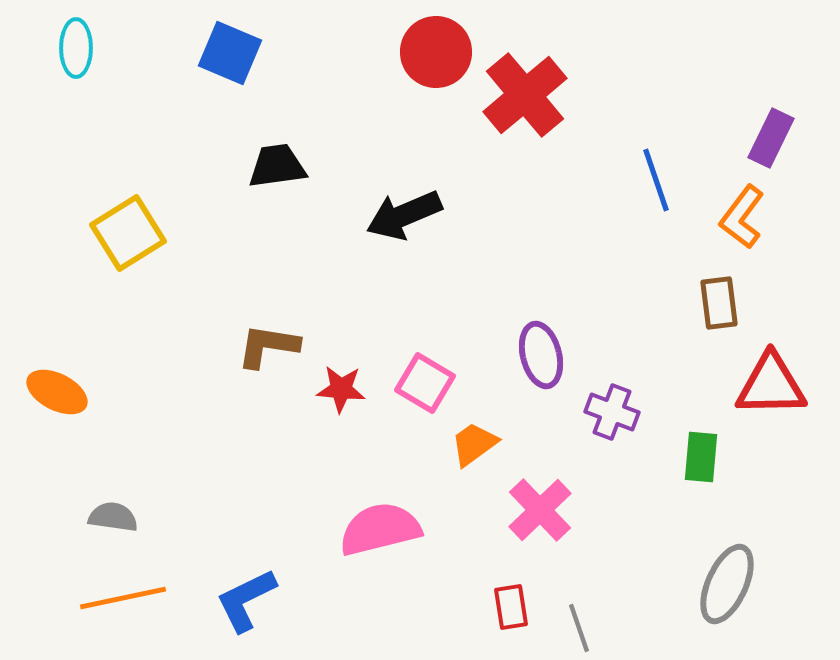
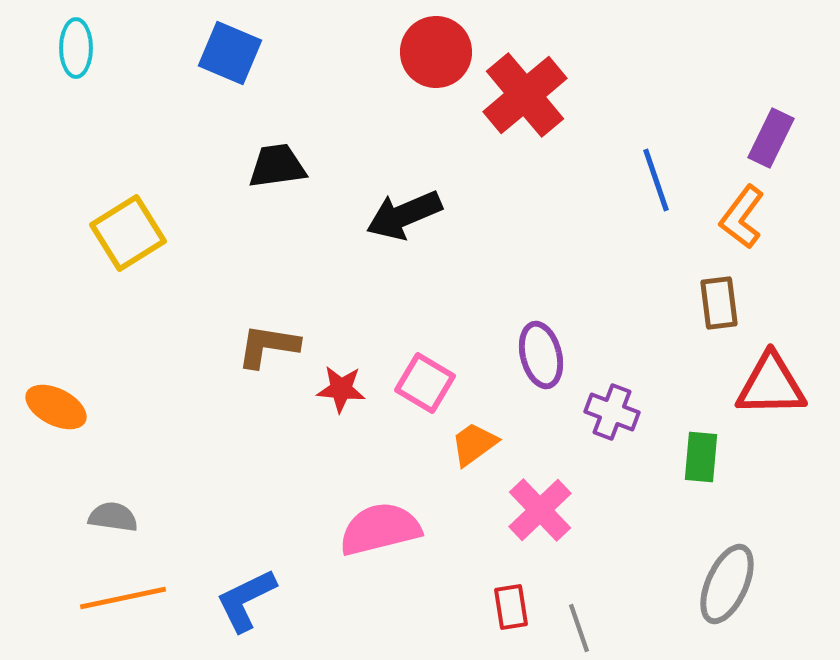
orange ellipse: moved 1 px left, 15 px down
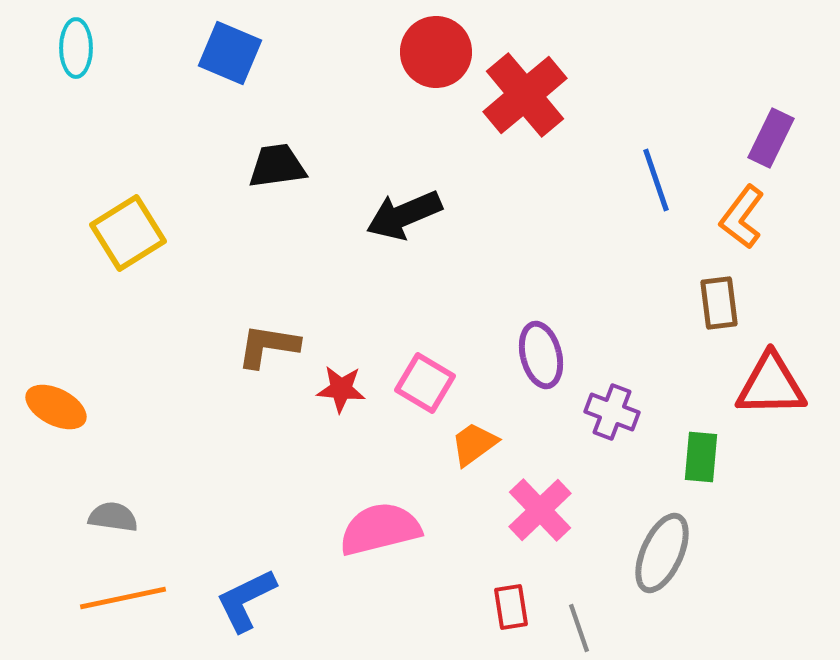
gray ellipse: moved 65 px left, 31 px up
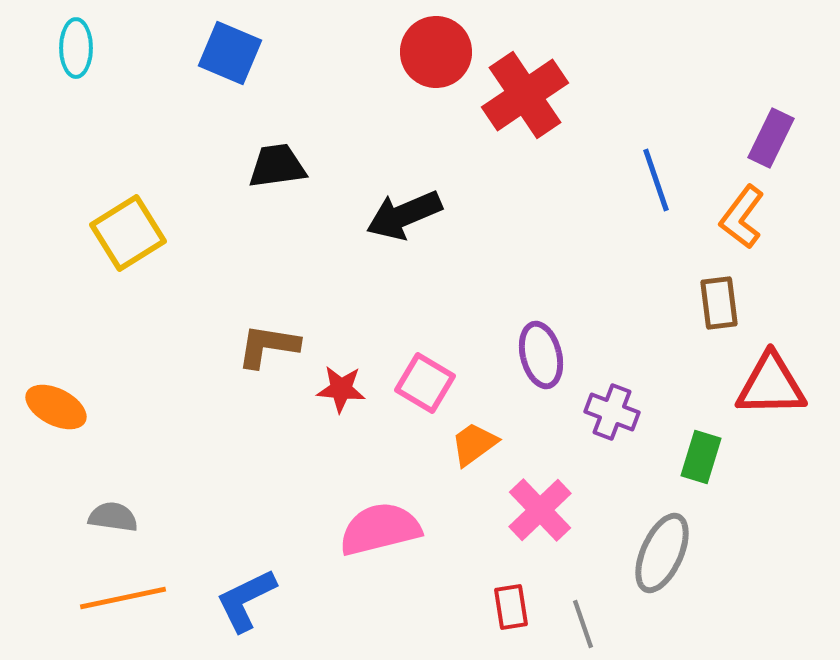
red cross: rotated 6 degrees clockwise
green rectangle: rotated 12 degrees clockwise
gray line: moved 4 px right, 4 px up
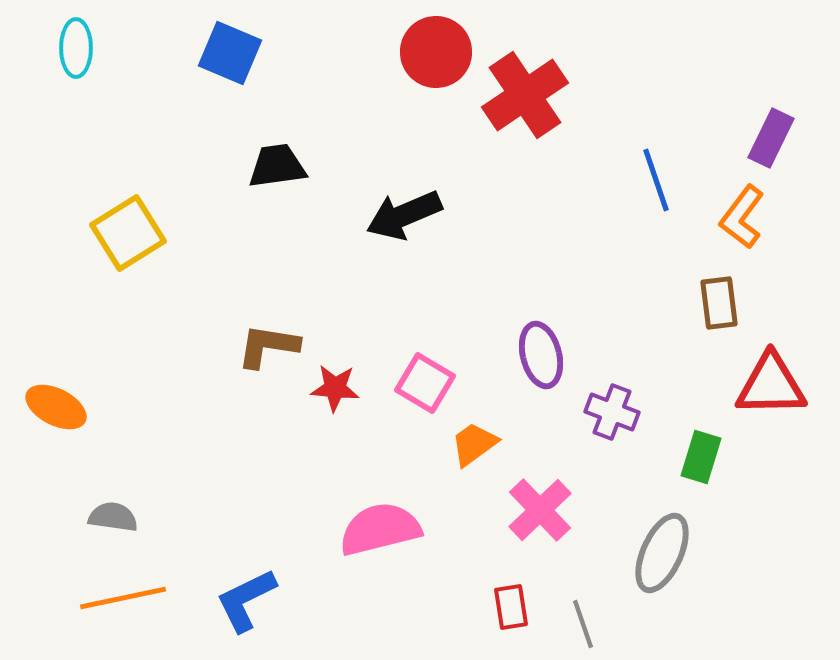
red star: moved 6 px left, 1 px up
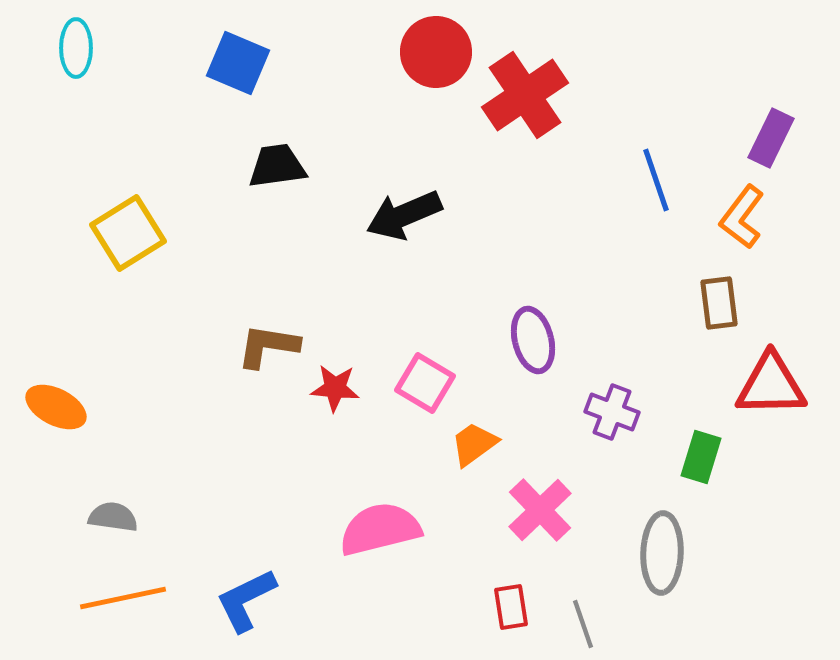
blue square: moved 8 px right, 10 px down
purple ellipse: moved 8 px left, 15 px up
gray ellipse: rotated 22 degrees counterclockwise
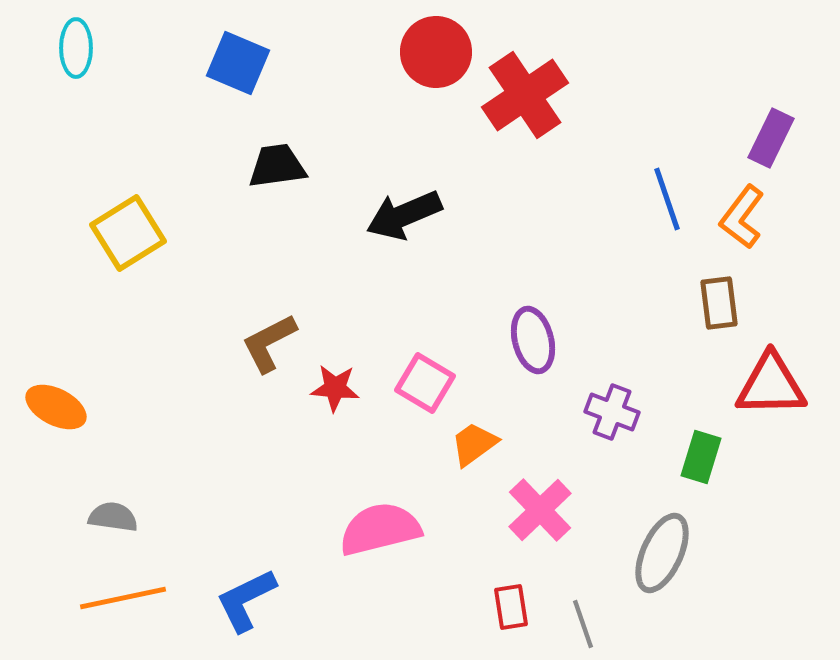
blue line: moved 11 px right, 19 px down
brown L-shape: moved 1 px right, 3 px up; rotated 36 degrees counterclockwise
gray ellipse: rotated 22 degrees clockwise
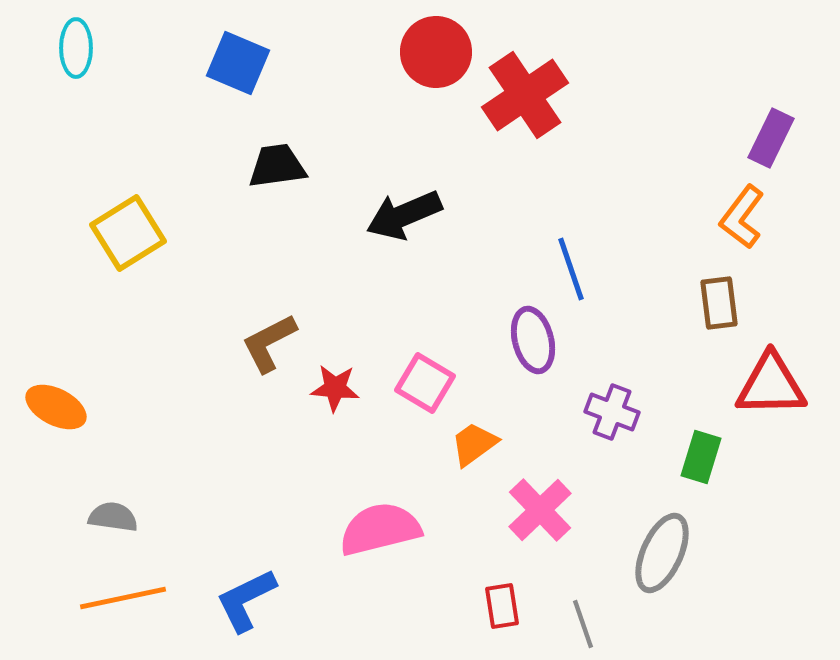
blue line: moved 96 px left, 70 px down
red rectangle: moved 9 px left, 1 px up
